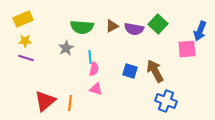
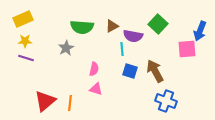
purple semicircle: moved 1 px left, 7 px down
cyan line: moved 32 px right, 8 px up
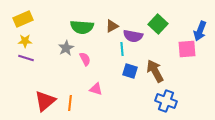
pink semicircle: moved 9 px left, 10 px up; rotated 40 degrees counterclockwise
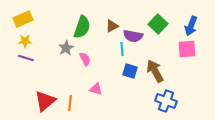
green semicircle: rotated 75 degrees counterclockwise
blue arrow: moved 9 px left, 5 px up
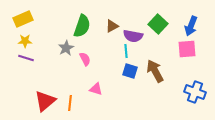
green semicircle: moved 1 px up
cyan line: moved 4 px right, 2 px down
blue cross: moved 29 px right, 9 px up
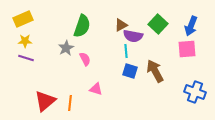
brown triangle: moved 9 px right, 1 px up
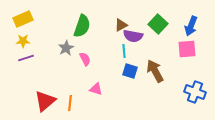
yellow star: moved 2 px left
cyan line: moved 2 px left
purple line: rotated 35 degrees counterclockwise
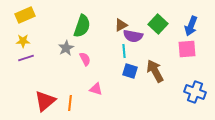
yellow rectangle: moved 2 px right, 4 px up
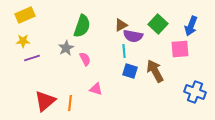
pink square: moved 7 px left
purple line: moved 6 px right
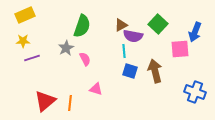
blue arrow: moved 4 px right, 6 px down
brown arrow: rotated 15 degrees clockwise
